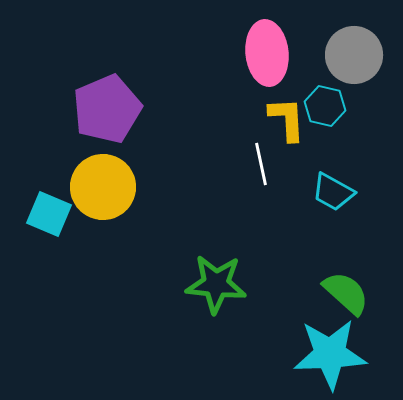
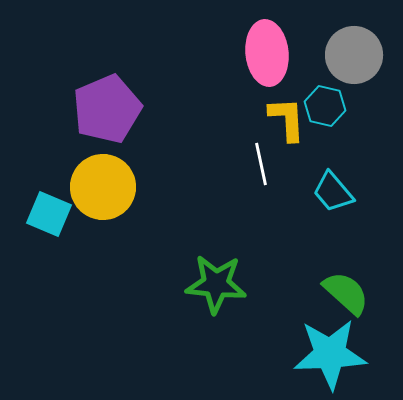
cyan trapezoid: rotated 21 degrees clockwise
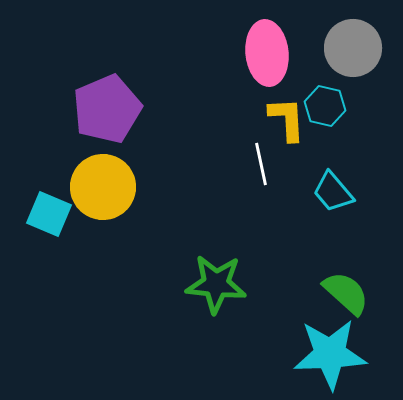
gray circle: moved 1 px left, 7 px up
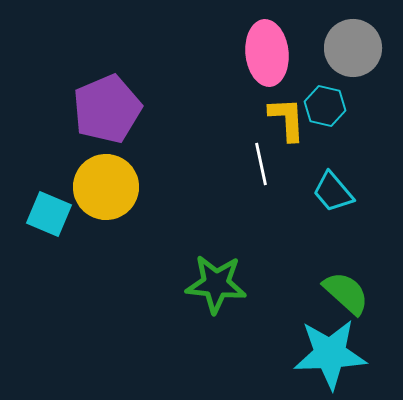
yellow circle: moved 3 px right
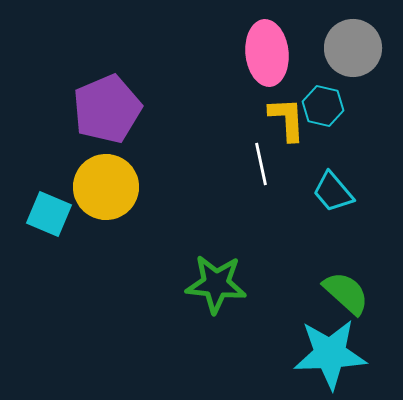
cyan hexagon: moved 2 px left
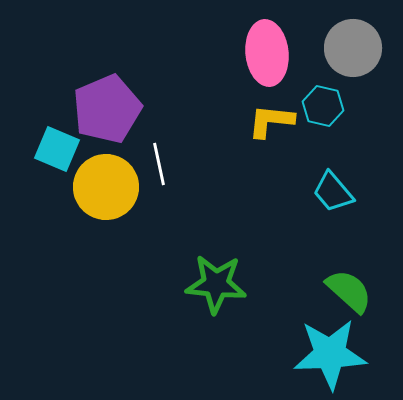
yellow L-shape: moved 16 px left, 2 px down; rotated 81 degrees counterclockwise
white line: moved 102 px left
cyan square: moved 8 px right, 65 px up
green semicircle: moved 3 px right, 2 px up
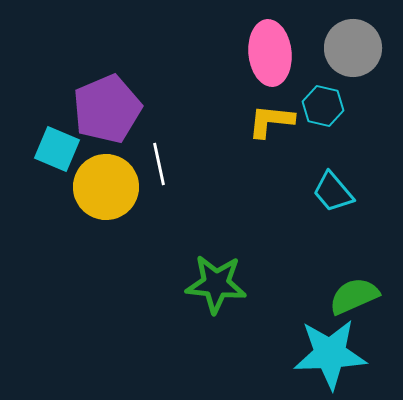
pink ellipse: moved 3 px right
green semicircle: moved 5 px right, 5 px down; rotated 66 degrees counterclockwise
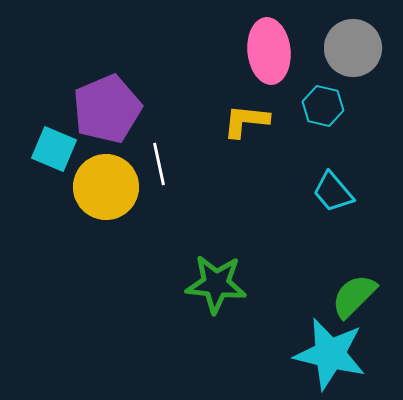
pink ellipse: moved 1 px left, 2 px up
yellow L-shape: moved 25 px left
cyan square: moved 3 px left
green semicircle: rotated 21 degrees counterclockwise
cyan star: rotated 16 degrees clockwise
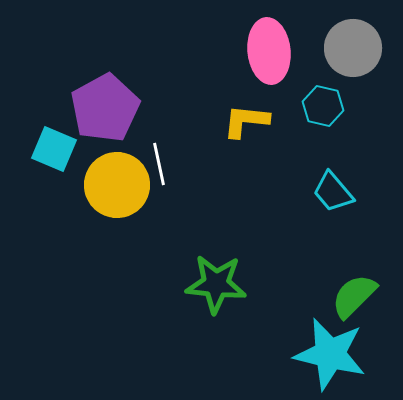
purple pentagon: moved 2 px left, 1 px up; rotated 6 degrees counterclockwise
yellow circle: moved 11 px right, 2 px up
